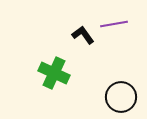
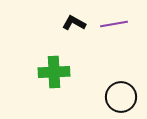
black L-shape: moved 9 px left, 12 px up; rotated 25 degrees counterclockwise
green cross: moved 1 px up; rotated 28 degrees counterclockwise
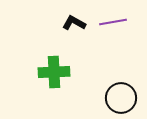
purple line: moved 1 px left, 2 px up
black circle: moved 1 px down
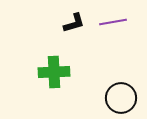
black L-shape: rotated 135 degrees clockwise
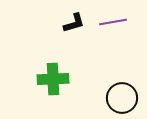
green cross: moved 1 px left, 7 px down
black circle: moved 1 px right
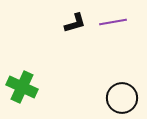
black L-shape: moved 1 px right
green cross: moved 31 px left, 8 px down; rotated 28 degrees clockwise
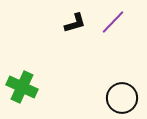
purple line: rotated 36 degrees counterclockwise
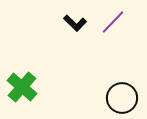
black L-shape: rotated 60 degrees clockwise
green cross: rotated 16 degrees clockwise
